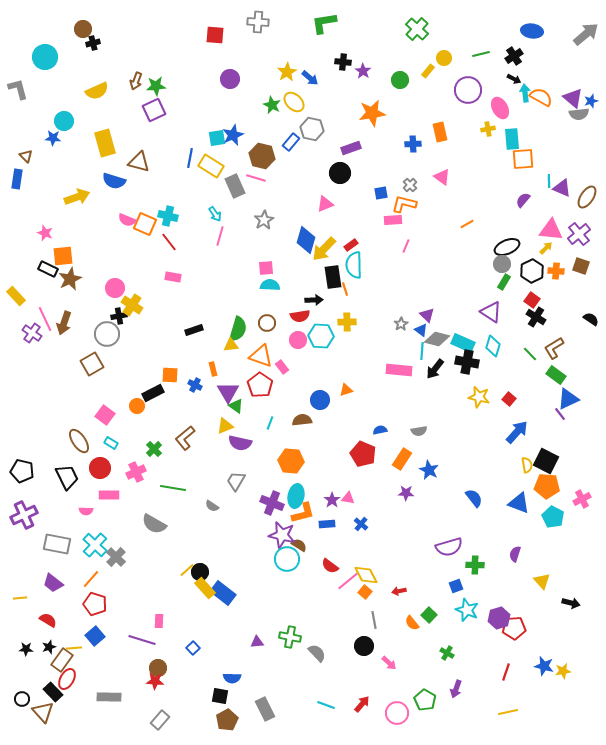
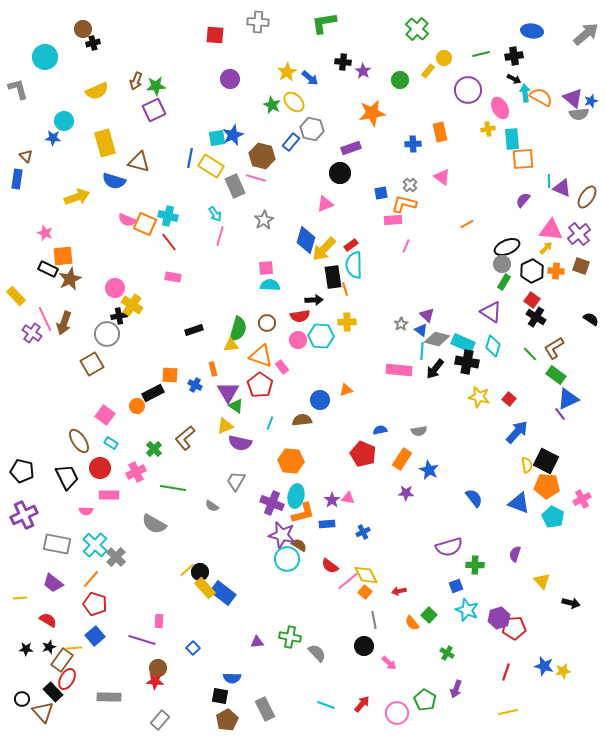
black cross at (514, 56): rotated 24 degrees clockwise
blue cross at (361, 524): moved 2 px right, 8 px down; rotated 24 degrees clockwise
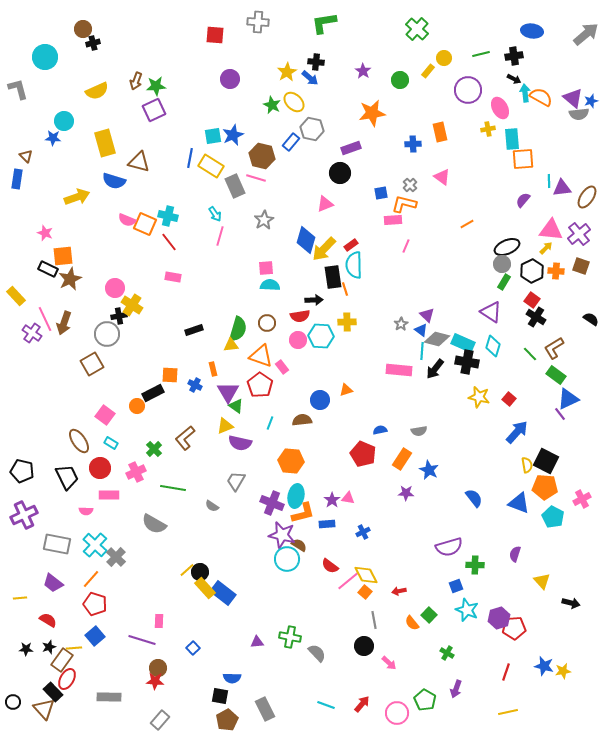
black cross at (343, 62): moved 27 px left
cyan square at (217, 138): moved 4 px left, 2 px up
purple triangle at (562, 188): rotated 30 degrees counterclockwise
orange pentagon at (547, 486): moved 2 px left, 1 px down
black circle at (22, 699): moved 9 px left, 3 px down
brown triangle at (43, 712): moved 1 px right, 3 px up
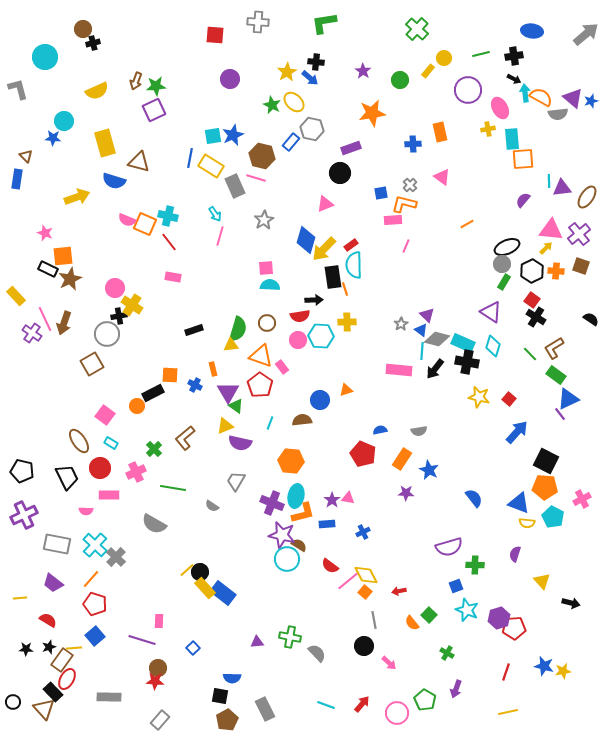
gray semicircle at (579, 114): moved 21 px left
yellow semicircle at (527, 465): moved 58 px down; rotated 105 degrees clockwise
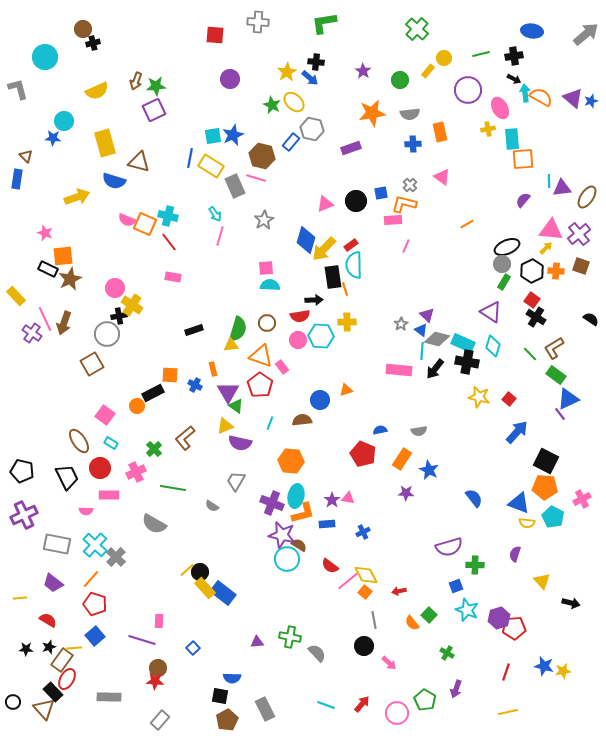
gray semicircle at (558, 114): moved 148 px left
black circle at (340, 173): moved 16 px right, 28 px down
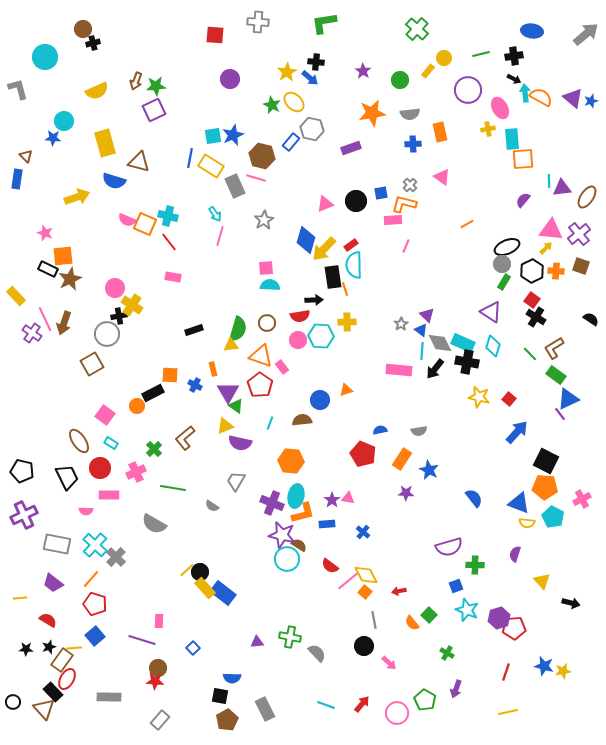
gray diamond at (437, 339): moved 3 px right, 4 px down; rotated 50 degrees clockwise
blue cross at (363, 532): rotated 24 degrees counterclockwise
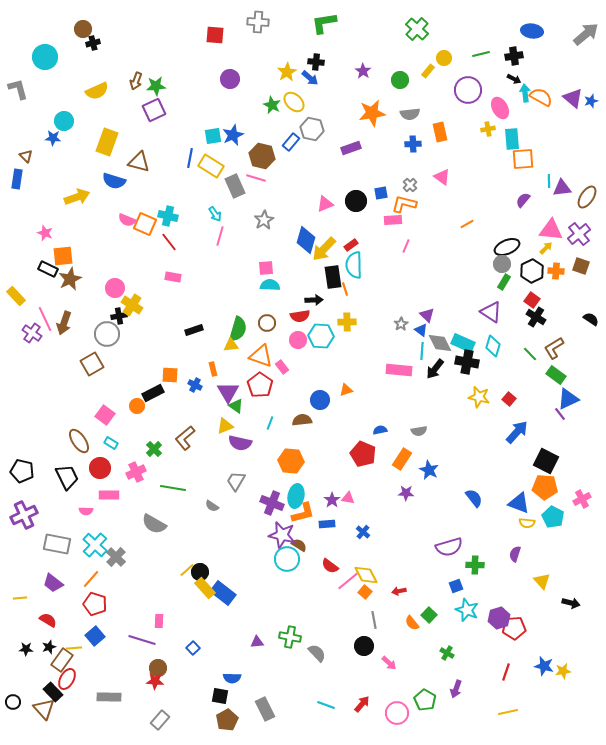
yellow rectangle at (105, 143): moved 2 px right, 1 px up; rotated 36 degrees clockwise
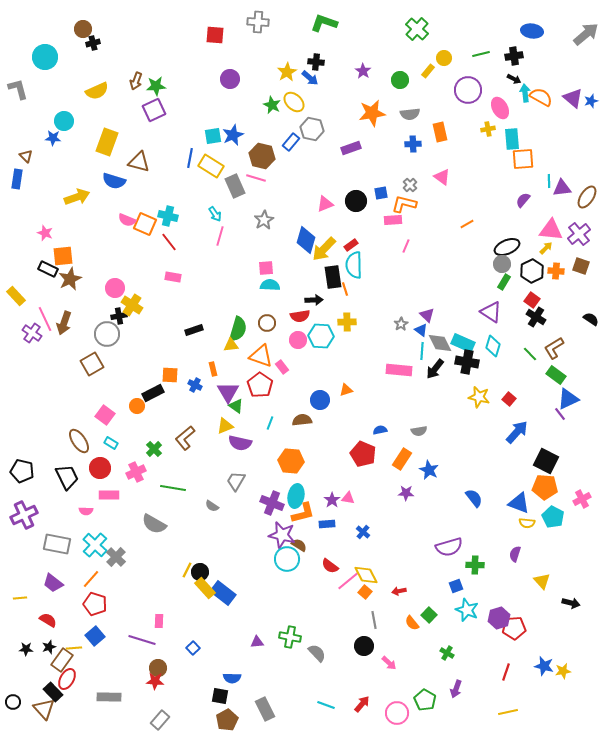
green L-shape at (324, 23): rotated 28 degrees clockwise
yellow line at (187, 570): rotated 21 degrees counterclockwise
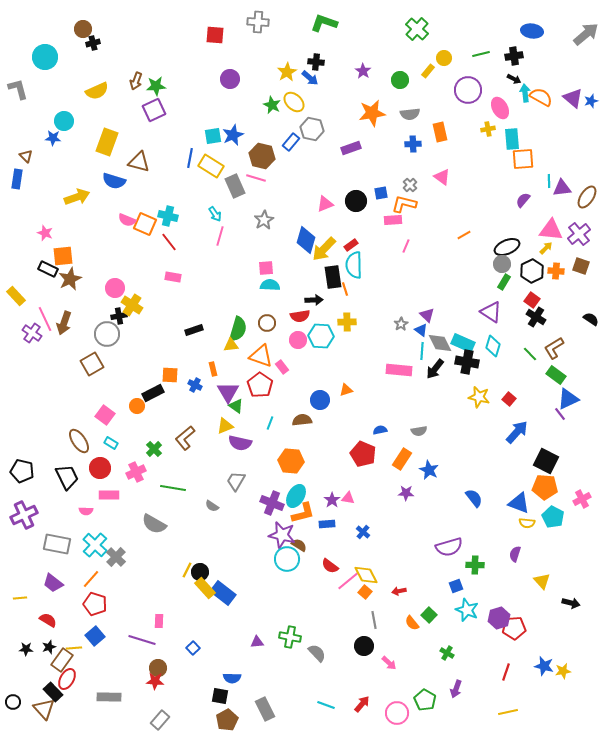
orange line at (467, 224): moved 3 px left, 11 px down
cyan ellipse at (296, 496): rotated 20 degrees clockwise
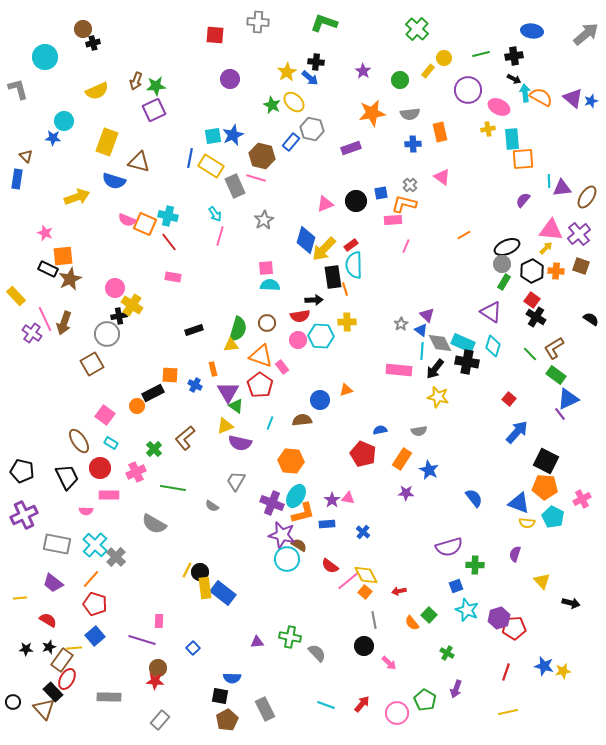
pink ellipse at (500, 108): moved 1 px left, 1 px up; rotated 35 degrees counterclockwise
yellow star at (479, 397): moved 41 px left
yellow rectangle at (205, 588): rotated 35 degrees clockwise
